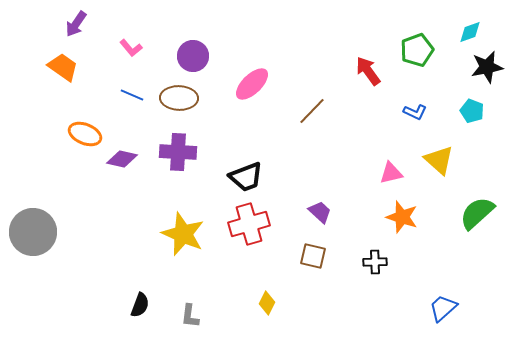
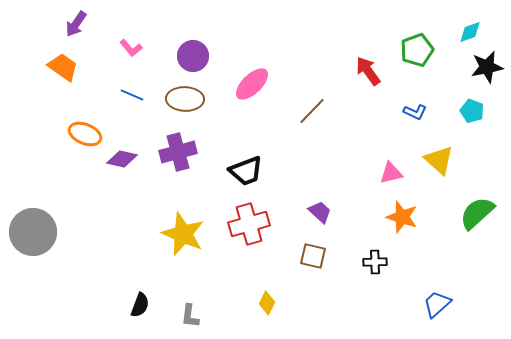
brown ellipse: moved 6 px right, 1 px down
purple cross: rotated 18 degrees counterclockwise
black trapezoid: moved 6 px up
blue trapezoid: moved 6 px left, 4 px up
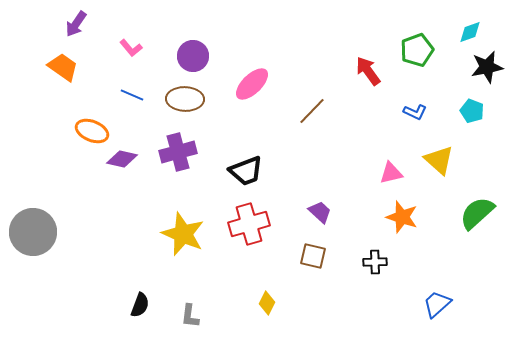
orange ellipse: moved 7 px right, 3 px up
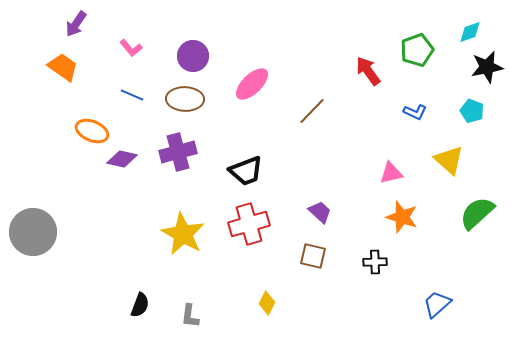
yellow triangle: moved 10 px right
yellow star: rotated 6 degrees clockwise
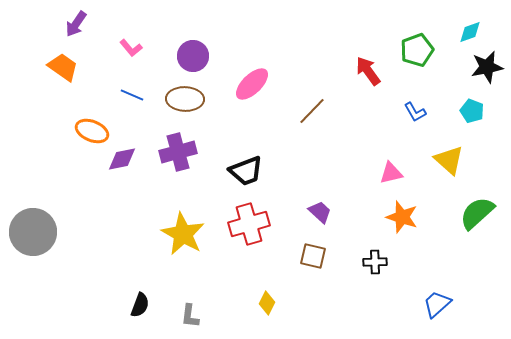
blue L-shape: rotated 35 degrees clockwise
purple diamond: rotated 24 degrees counterclockwise
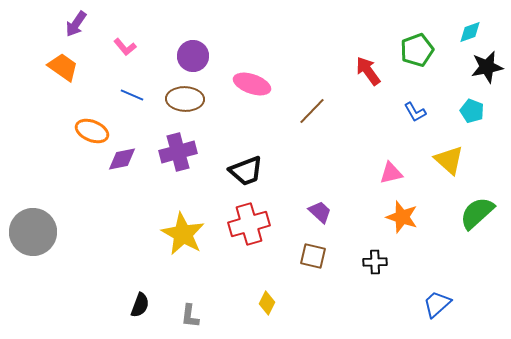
pink L-shape: moved 6 px left, 1 px up
pink ellipse: rotated 63 degrees clockwise
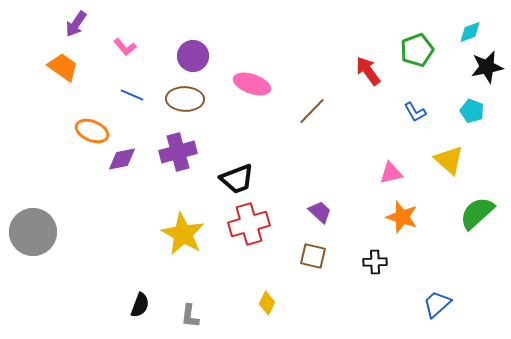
black trapezoid: moved 9 px left, 8 px down
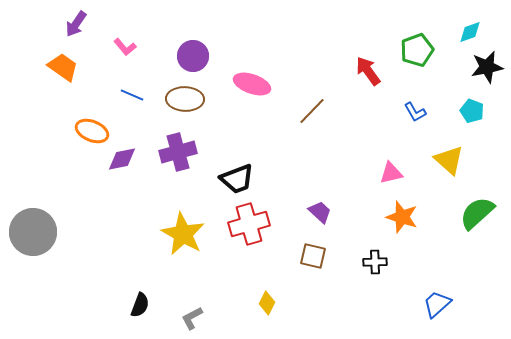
gray L-shape: moved 2 px right, 2 px down; rotated 55 degrees clockwise
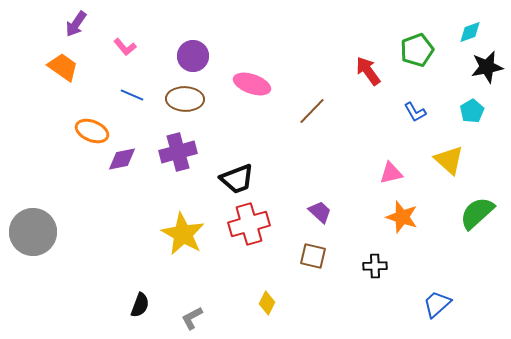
cyan pentagon: rotated 20 degrees clockwise
black cross: moved 4 px down
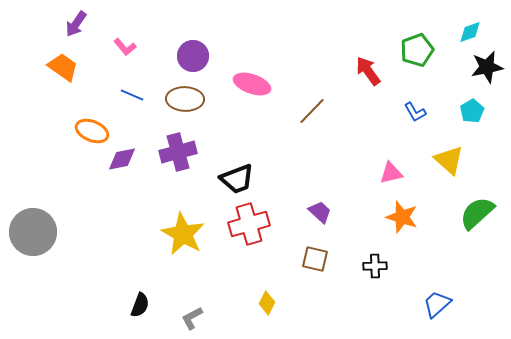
brown square: moved 2 px right, 3 px down
